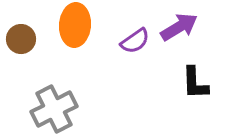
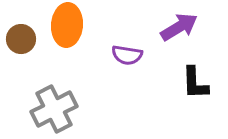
orange ellipse: moved 8 px left
purple semicircle: moved 8 px left, 14 px down; rotated 44 degrees clockwise
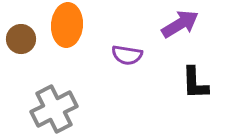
purple arrow: moved 1 px right, 3 px up
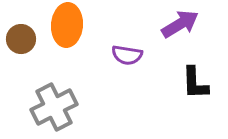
gray cross: moved 2 px up
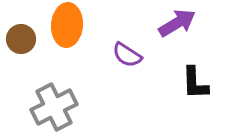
purple arrow: moved 3 px left, 1 px up
purple semicircle: rotated 24 degrees clockwise
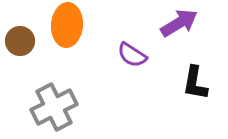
purple arrow: moved 2 px right
brown circle: moved 1 px left, 2 px down
purple semicircle: moved 5 px right
black L-shape: rotated 12 degrees clockwise
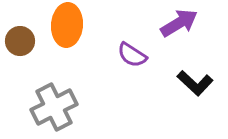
black L-shape: rotated 57 degrees counterclockwise
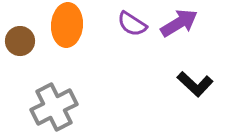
purple semicircle: moved 31 px up
black L-shape: moved 1 px down
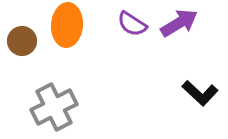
brown circle: moved 2 px right
black L-shape: moved 5 px right, 9 px down
